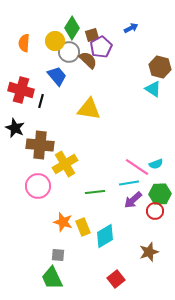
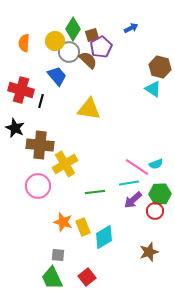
green diamond: moved 1 px right, 1 px down
cyan diamond: moved 1 px left, 1 px down
red square: moved 29 px left, 2 px up
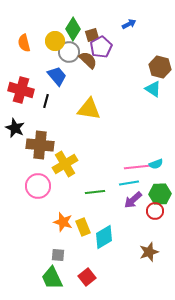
blue arrow: moved 2 px left, 4 px up
orange semicircle: rotated 18 degrees counterclockwise
black line: moved 5 px right
pink line: rotated 40 degrees counterclockwise
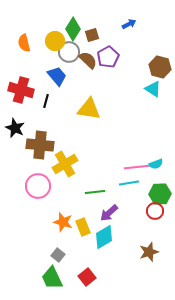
purple pentagon: moved 7 px right, 10 px down
purple arrow: moved 24 px left, 13 px down
gray square: rotated 32 degrees clockwise
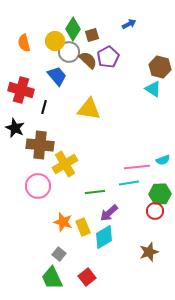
black line: moved 2 px left, 6 px down
cyan semicircle: moved 7 px right, 4 px up
gray square: moved 1 px right, 1 px up
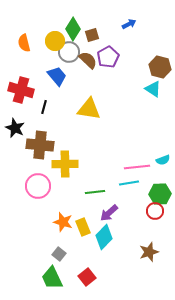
yellow cross: rotated 30 degrees clockwise
cyan diamond: rotated 15 degrees counterclockwise
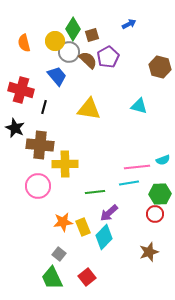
cyan triangle: moved 14 px left, 17 px down; rotated 18 degrees counterclockwise
red circle: moved 3 px down
orange star: rotated 24 degrees counterclockwise
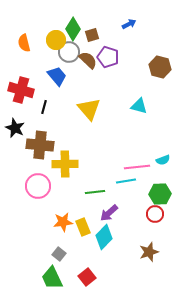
yellow circle: moved 1 px right, 1 px up
purple pentagon: rotated 25 degrees counterclockwise
yellow triangle: rotated 40 degrees clockwise
cyan line: moved 3 px left, 2 px up
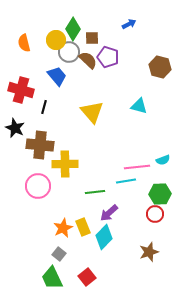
brown square: moved 3 px down; rotated 16 degrees clockwise
yellow triangle: moved 3 px right, 3 px down
orange star: moved 6 px down; rotated 18 degrees counterclockwise
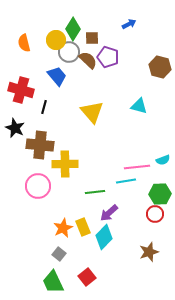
green trapezoid: moved 1 px right, 4 px down
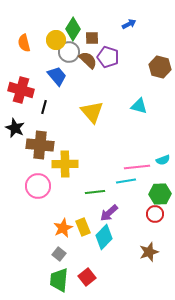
green trapezoid: moved 6 px right, 2 px up; rotated 30 degrees clockwise
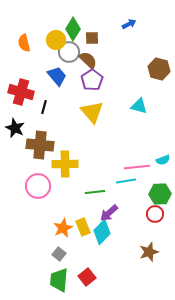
purple pentagon: moved 16 px left, 23 px down; rotated 20 degrees clockwise
brown hexagon: moved 1 px left, 2 px down
red cross: moved 2 px down
cyan diamond: moved 2 px left, 5 px up
